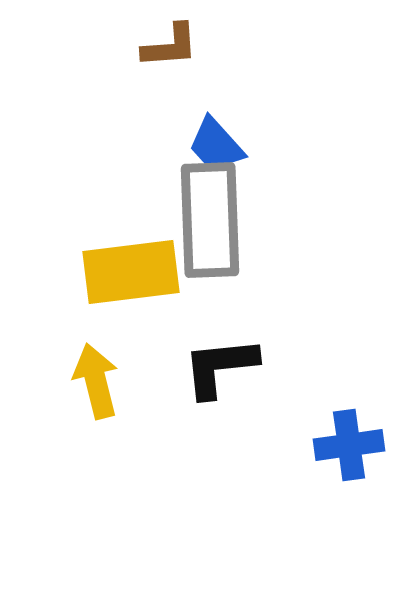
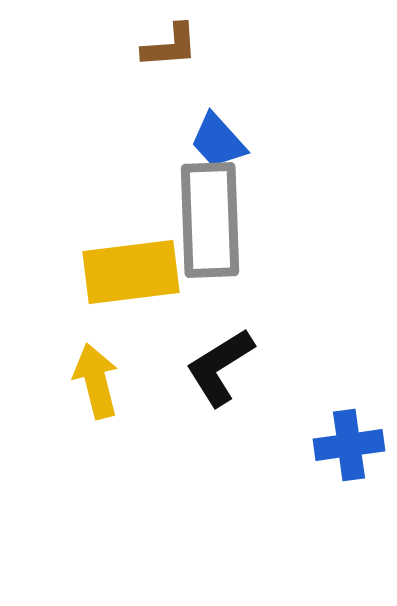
blue trapezoid: moved 2 px right, 4 px up
black L-shape: rotated 26 degrees counterclockwise
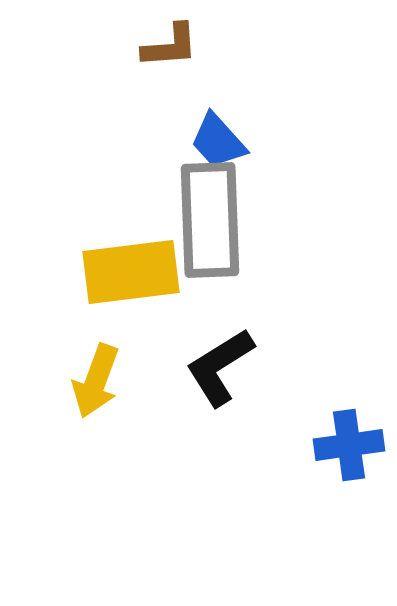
yellow arrow: rotated 146 degrees counterclockwise
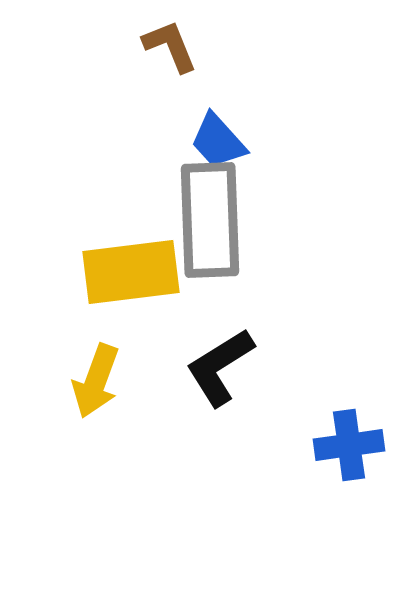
brown L-shape: rotated 108 degrees counterclockwise
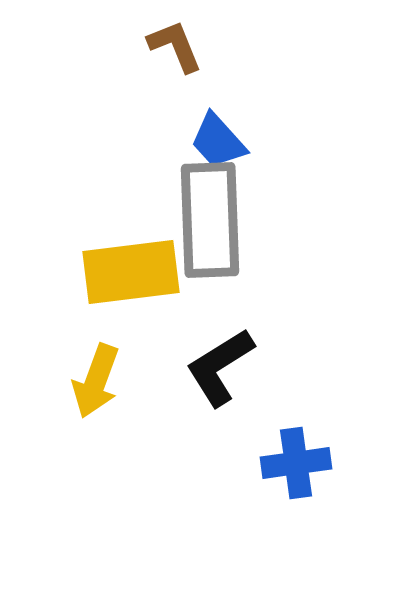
brown L-shape: moved 5 px right
blue cross: moved 53 px left, 18 px down
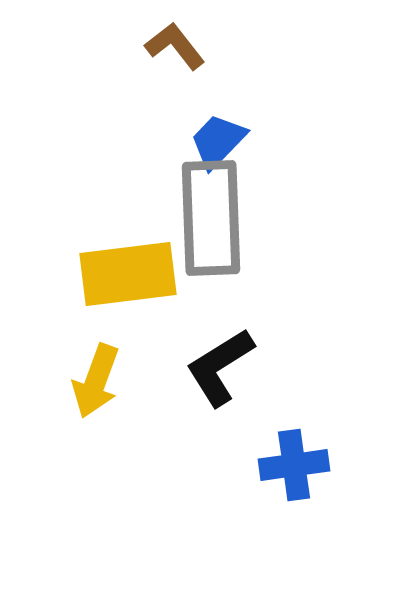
brown L-shape: rotated 16 degrees counterclockwise
blue trapezoid: rotated 86 degrees clockwise
gray rectangle: moved 1 px right, 2 px up
yellow rectangle: moved 3 px left, 2 px down
blue cross: moved 2 px left, 2 px down
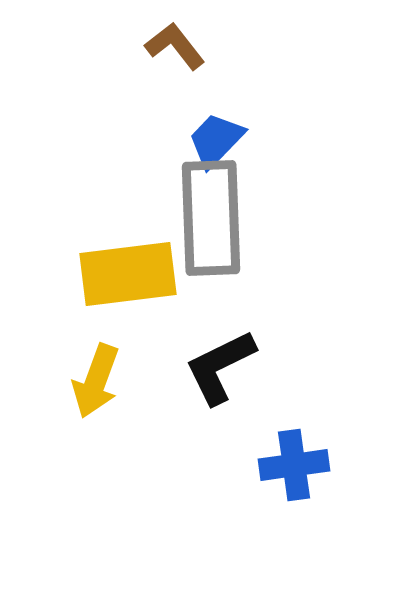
blue trapezoid: moved 2 px left, 1 px up
black L-shape: rotated 6 degrees clockwise
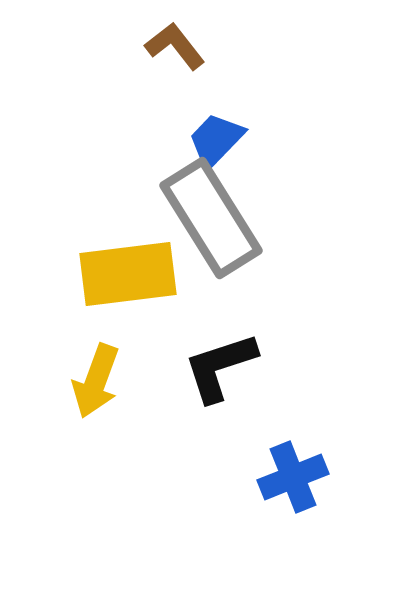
gray rectangle: rotated 30 degrees counterclockwise
black L-shape: rotated 8 degrees clockwise
blue cross: moved 1 px left, 12 px down; rotated 14 degrees counterclockwise
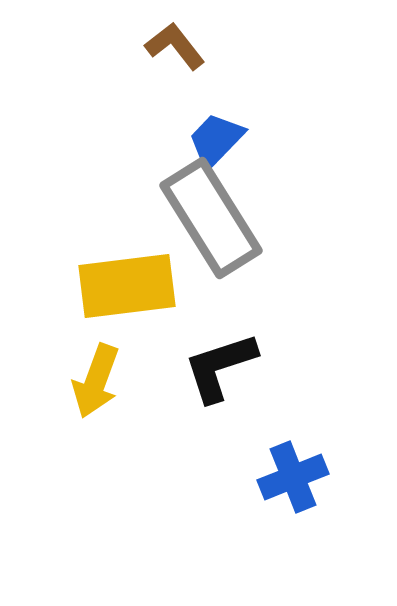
yellow rectangle: moved 1 px left, 12 px down
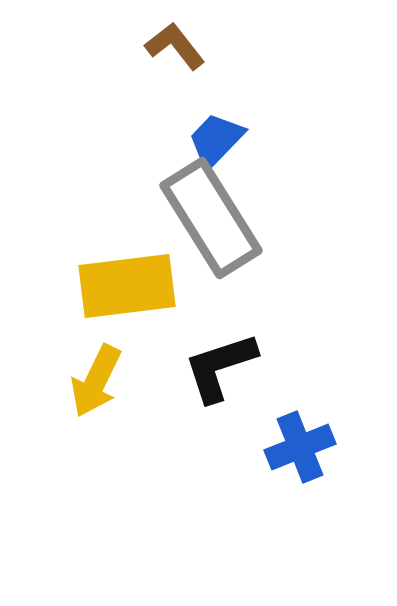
yellow arrow: rotated 6 degrees clockwise
blue cross: moved 7 px right, 30 px up
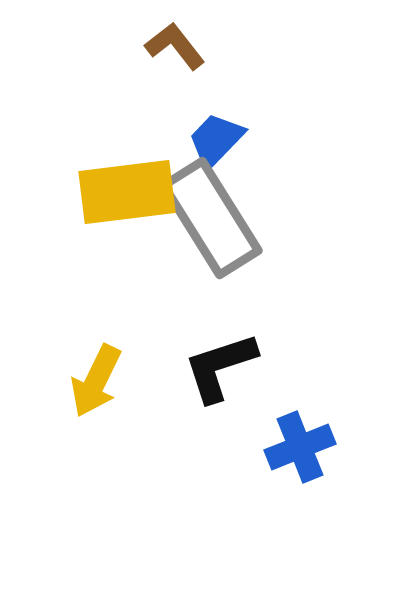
yellow rectangle: moved 94 px up
